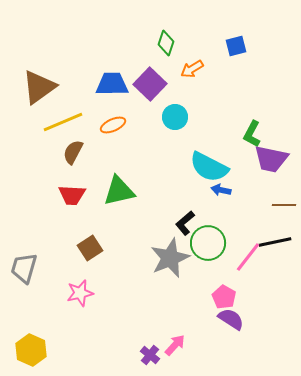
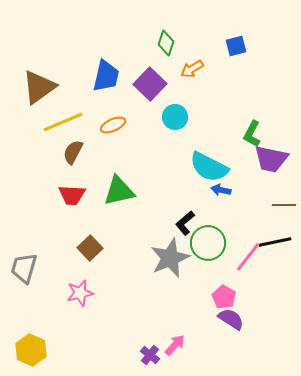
blue trapezoid: moved 6 px left, 8 px up; rotated 104 degrees clockwise
brown square: rotated 10 degrees counterclockwise
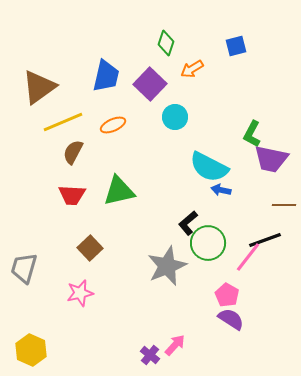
black L-shape: moved 3 px right
black line: moved 10 px left, 2 px up; rotated 8 degrees counterclockwise
gray star: moved 3 px left, 8 px down
pink pentagon: moved 3 px right, 2 px up
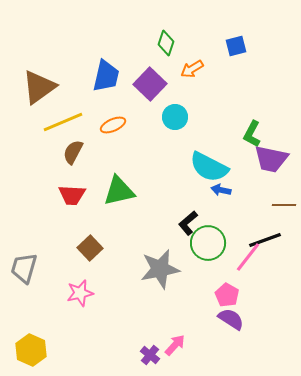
gray star: moved 7 px left, 3 px down; rotated 12 degrees clockwise
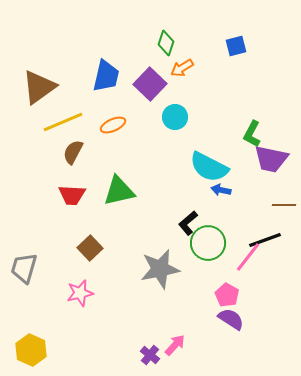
orange arrow: moved 10 px left, 1 px up
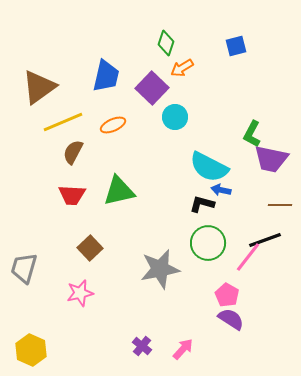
purple square: moved 2 px right, 4 px down
brown line: moved 4 px left
black L-shape: moved 14 px right, 19 px up; rotated 55 degrees clockwise
pink arrow: moved 8 px right, 4 px down
purple cross: moved 8 px left, 9 px up
